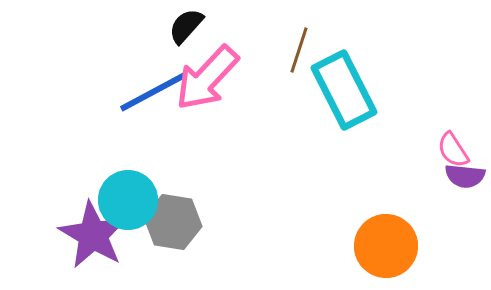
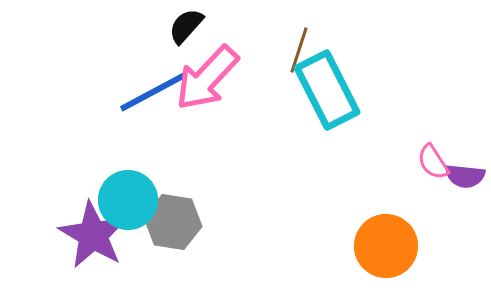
cyan rectangle: moved 17 px left
pink semicircle: moved 20 px left, 12 px down
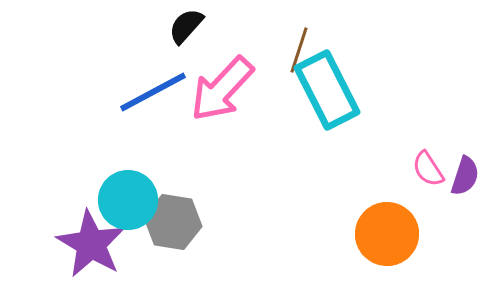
pink arrow: moved 15 px right, 11 px down
pink semicircle: moved 5 px left, 7 px down
purple semicircle: rotated 78 degrees counterclockwise
purple star: moved 2 px left, 9 px down
orange circle: moved 1 px right, 12 px up
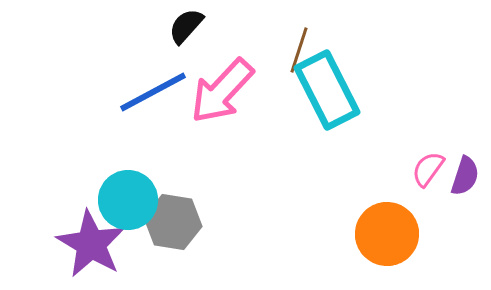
pink arrow: moved 2 px down
pink semicircle: rotated 69 degrees clockwise
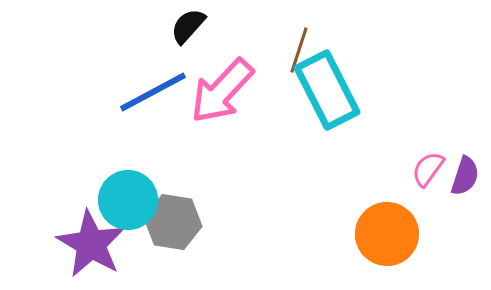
black semicircle: moved 2 px right
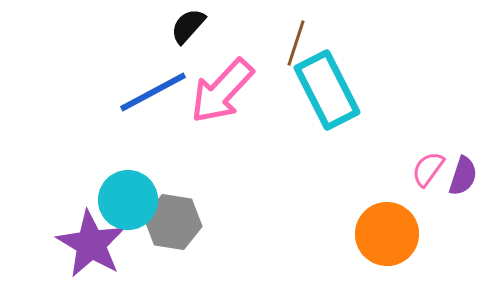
brown line: moved 3 px left, 7 px up
purple semicircle: moved 2 px left
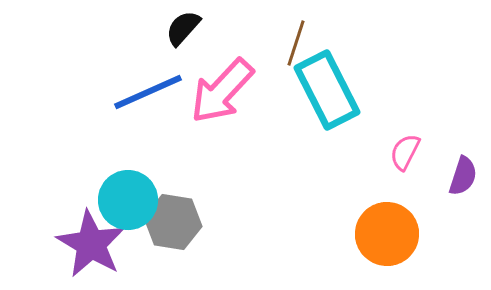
black semicircle: moved 5 px left, 2 px down
blue line: moved 5 px left; rotated 4 degrees clockwise
pink semicircle: moved 23 px left, 17 px up; rotated 9 degrees counterclockwise
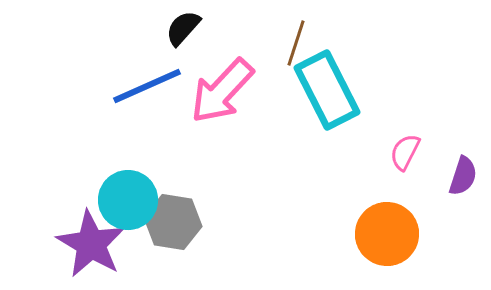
blue line: moved 1 px left, 6 px up
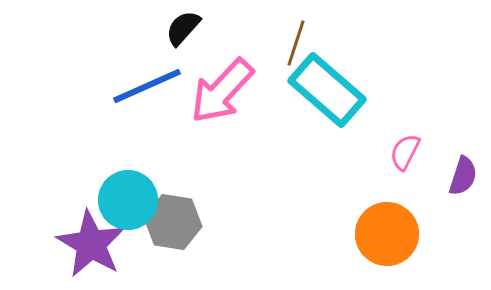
cyan rectangle: rotated 22 degrees counterclockwise
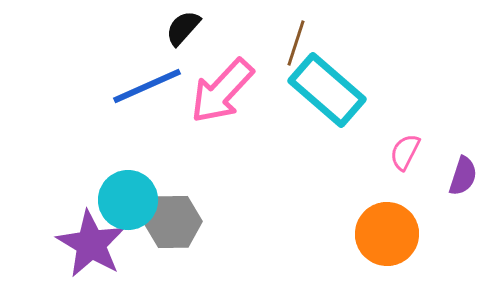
gray hexagon: rotated 10 degrees counterclockwise
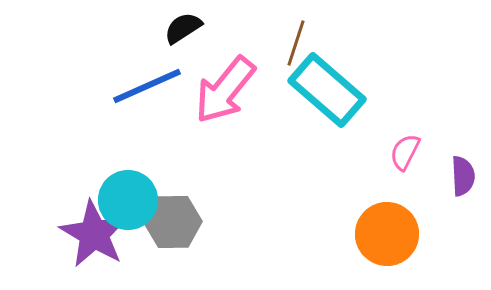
black semicircle: rotated 15 degrees clockwise
pink arrow: moved 3 px right, 1 px up; rotated 4 degrees counterclockwise
purple semicircle: rotated 21 degrees counterclockwise
purple star: moved 3 px right, 10 px up
